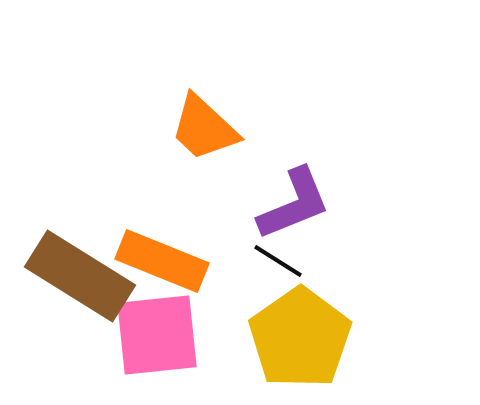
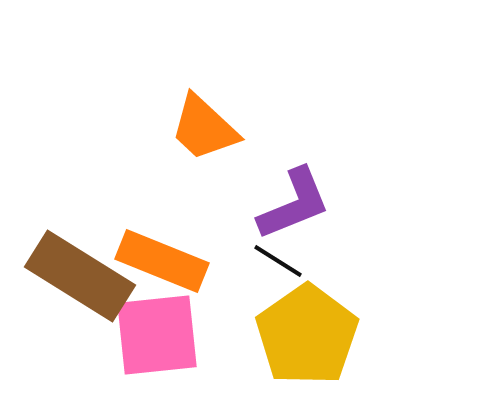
yellow pentagon: moved 7 px right, 3 px up
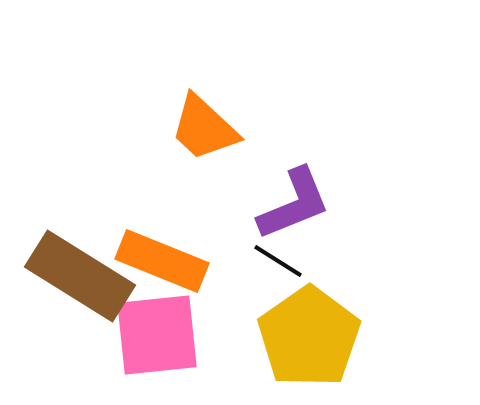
yellow pentagon: moved 2 px right, 2 px down
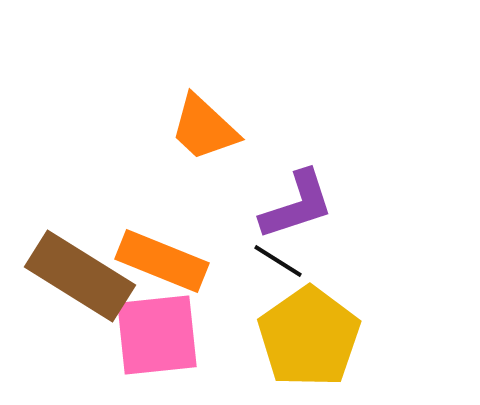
purple L-shape: moved 3 px right, 1 px down; rotated 4 degrees clockwise
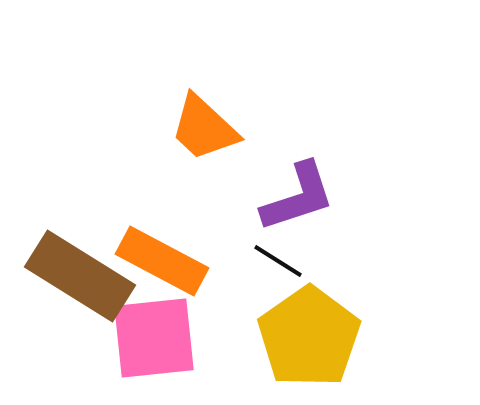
purple L-shape: moved 1 px right, 8 px up
orange rectangle: rotated 6 degrees clockwise
pink square: moved 3 px left, 3 px down
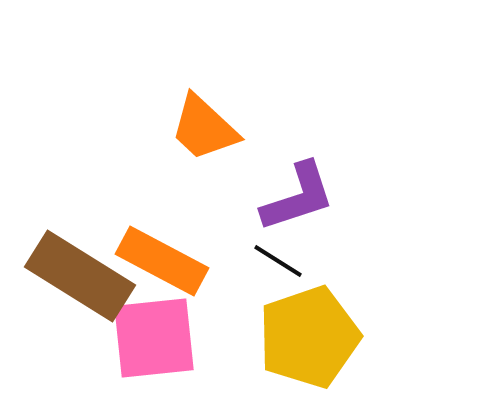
yellow pentagon: rotated 16 degrees clockwise
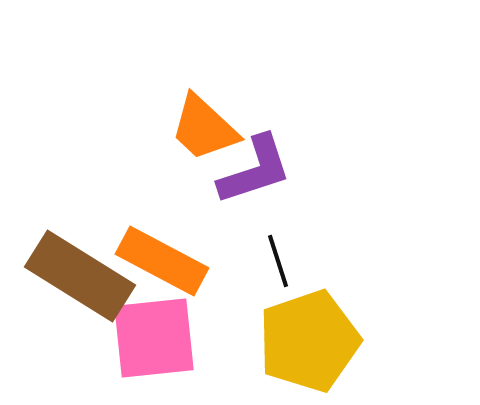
purple L-shape: moved 43 px left, 27 px up
black line: rotated 40 degrees clockwise
yellow pentagon: moved 4 px down
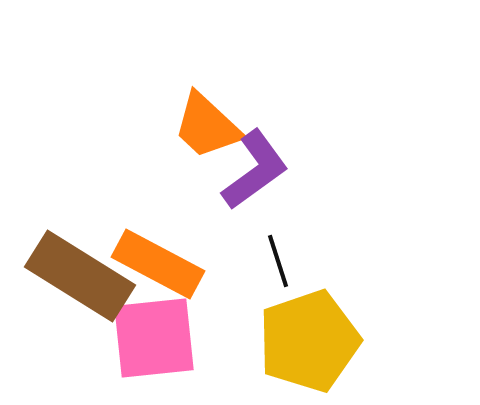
orange trapezoid: moved 3 px right, 2 px up
purple L-shape: rotated 18 degrees counterclockwise
orange rectangle: moved 4 px left, 3 px down
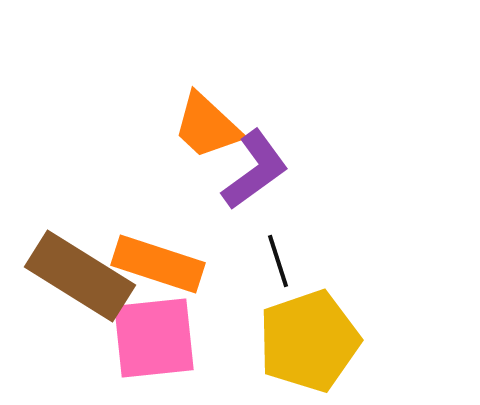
orange rectangle: rotated 10 degrees counterclockwise
